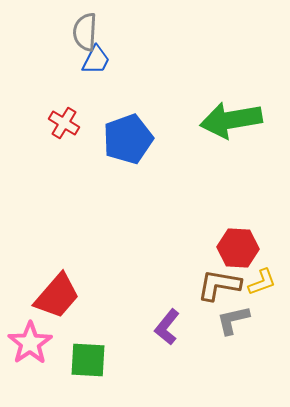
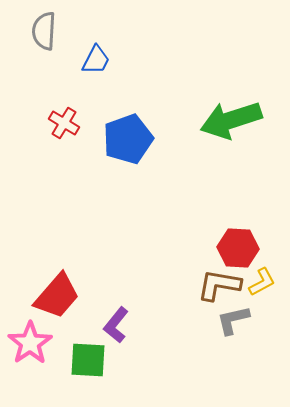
gray semicircle: moved 41 px left, 1 px up
green arrow: rotated 8 degrees counterclockwise
yellow L-shape: rotated 8 degrees counterclockwise
purple L-shape: moved 51 px left, 2 px up
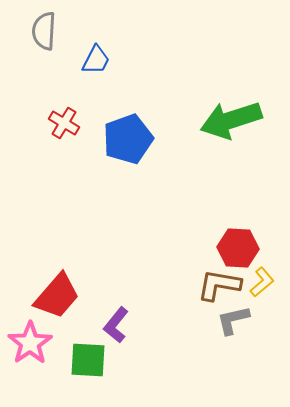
yellow L-shape: rotated 12 degrees counterclockwise
